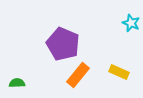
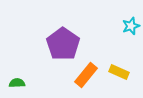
cyan star: moved 3 px down; rotated 30 degrees clockwise
purple pentagon: rotated 12 degrees clockwise
orange rectangle: moved 8 px right
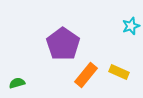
green semicircle: rotated 14 degrees counterclockwise
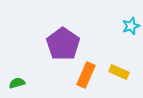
orange rectangle: rotated 15 degrees counterclockwise
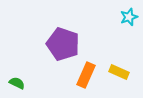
cyan star: moved 2 px left, 9 px up
purple pentagon: rotated 16 degrees counterclockwise
green semicircle: rotated 42 degrees clockwise
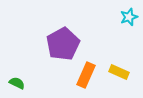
purple pentagon: rotated 24 degrees clockwise
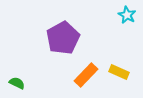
cyan star: moved 2 px left, 2 px up; rotated 24 degrees counterclockwise
purple pentagon: moved 6 px up
orange rectangle: rotated 20 degrees clockwise
